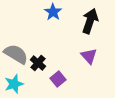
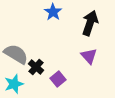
black arrow: moved 2 px down
black cross: moved 2 px left, 4 px down
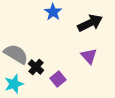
black arrow: rotated 45 degrees clockwise
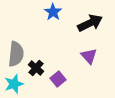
gray semicircle: rotated 65 degrees clockwise
black cross: moved 1 px down
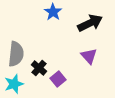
black cross: moved 3 px right
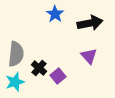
blue star: moved 2 px right, 2 px down
black arrow: rotated 15 degrees clockwise
purple square: moved 3 px up
cyan star: moved 1 px right, 2 px up
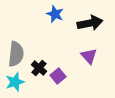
blue star: rotated 12 degrees counterclockwise
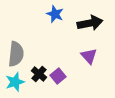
black cross: moved 6 px down
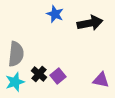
purple triangle: moved 12 px right, 24 px down; rotated 36 degrees counterclockwise
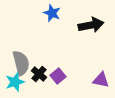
blue star: moved 3 px left, 1 px up
black arrow: moved 1 px right, 2 px down
gray semicircle: moved 5 px right, 9 px down; rotated 20 degrees counterclockwise
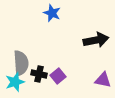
black arrow: moved 5 px right, 15 px down
gray semicircle: rotated 10 degrees clockwise
black cross: rotated 28 degrees counterclockwise
purple triangle: moved 2 px right
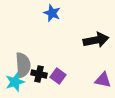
gray semicircle: moved 2 px right, 2 px down
purple square: rotated 14 degrees counterclockwise
